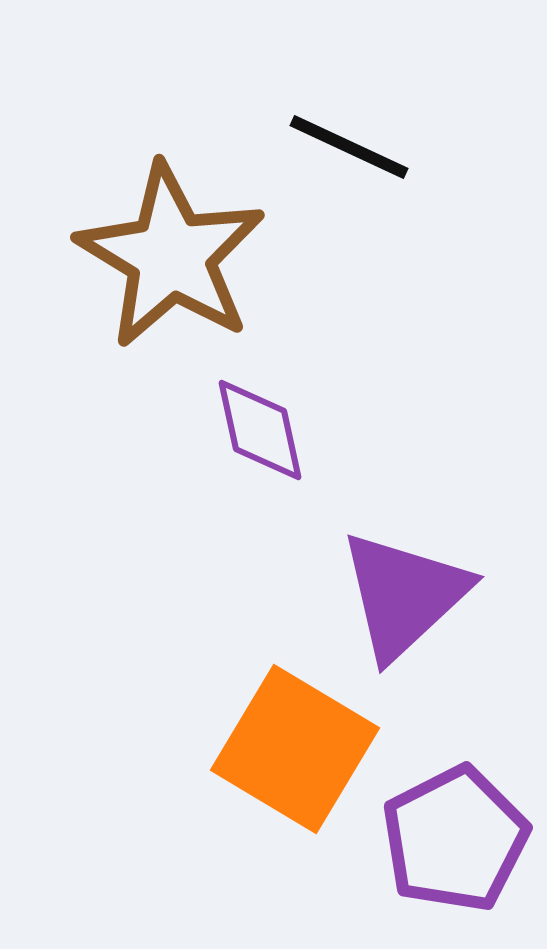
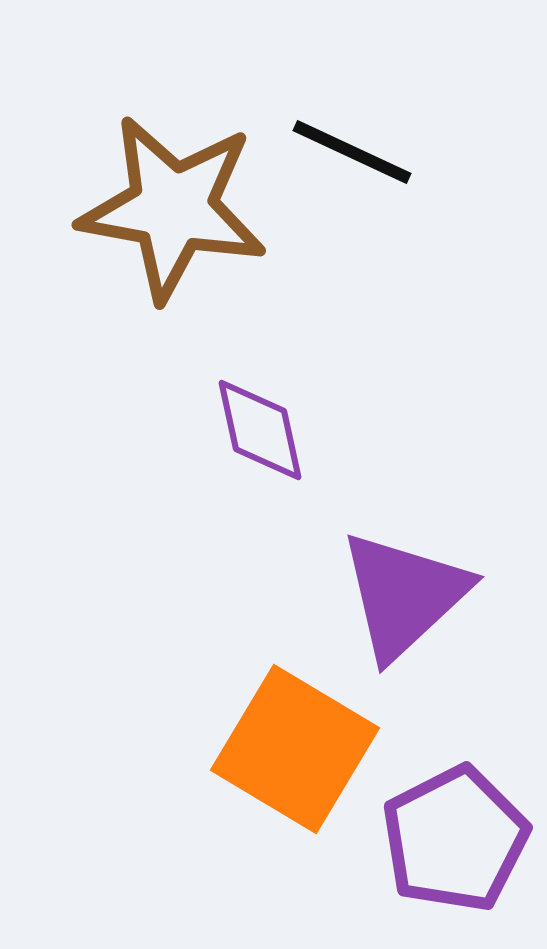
black line: moved 3 px right, 5 px down
brown star: moved 2 px right, 48 px up; rotated 21 degrees counterclockwise
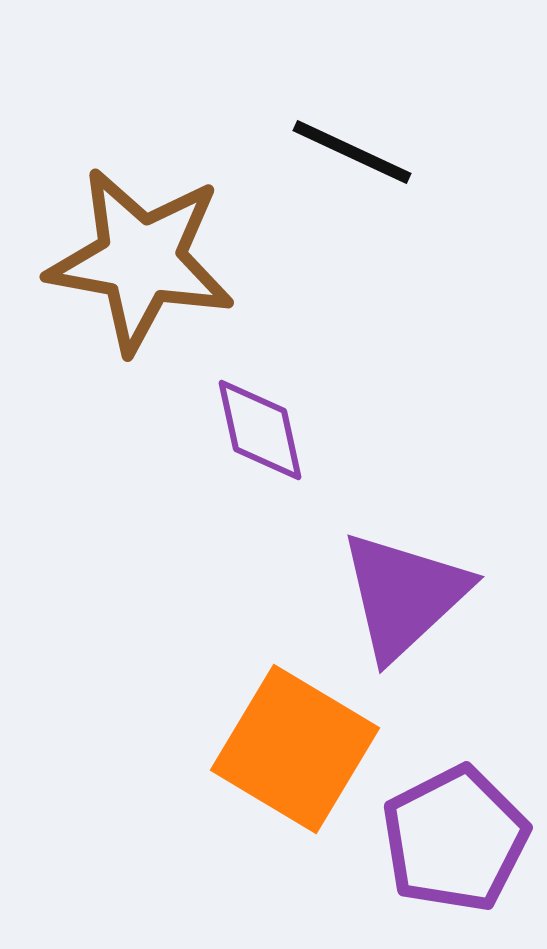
brown star: moved 32 px left, 52 px down
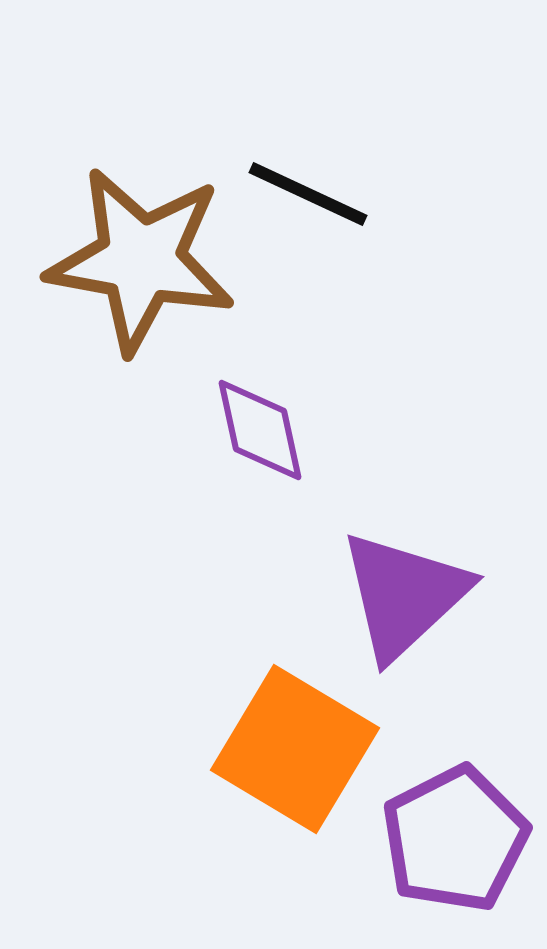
black line: moved 44 px left, 42 px down
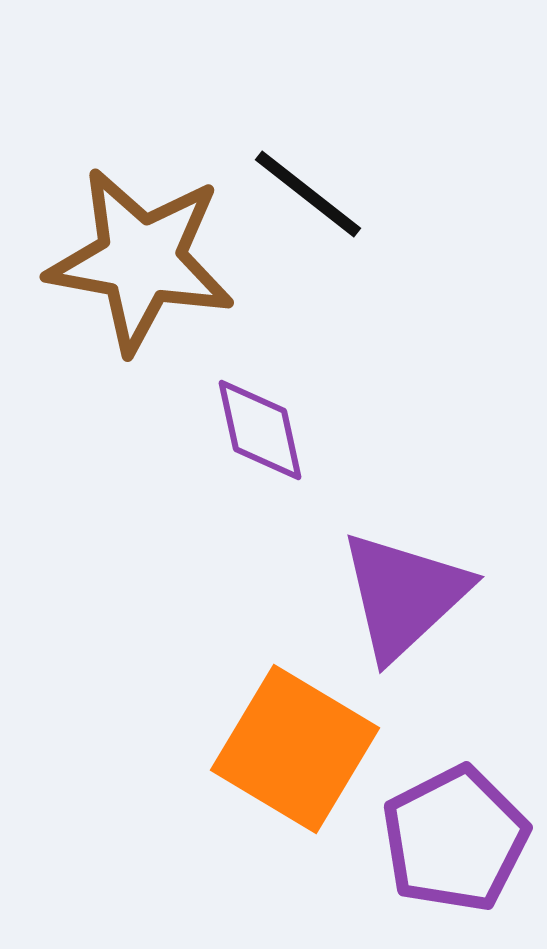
black line: rotated 13 degrees clockwise
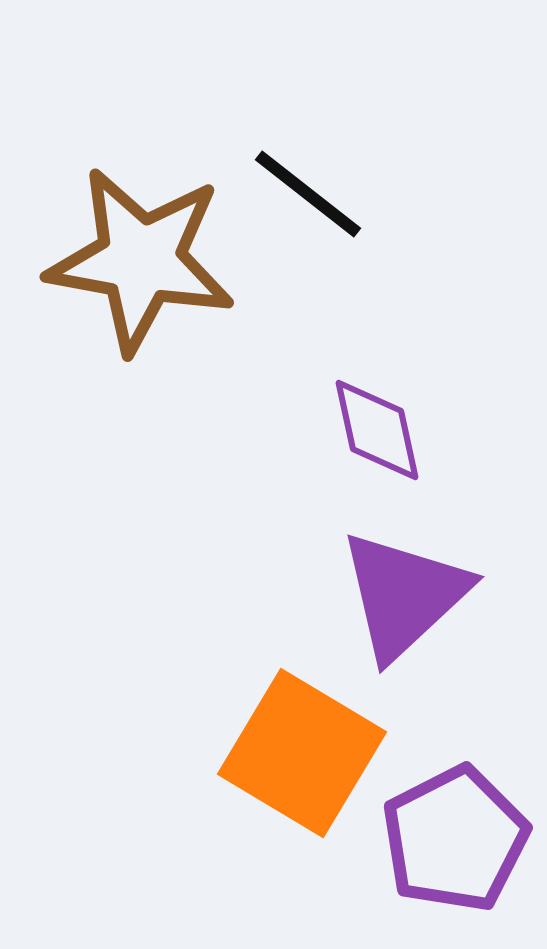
purple diamond: moved 117 px right
orange square: moved 7 px right, 4 px down
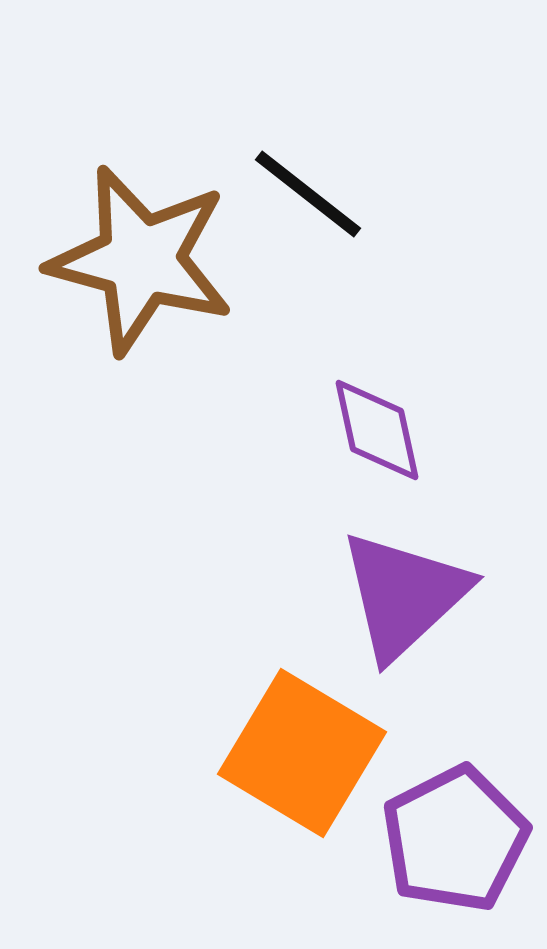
brown star: rotated 5 degrees clockwise
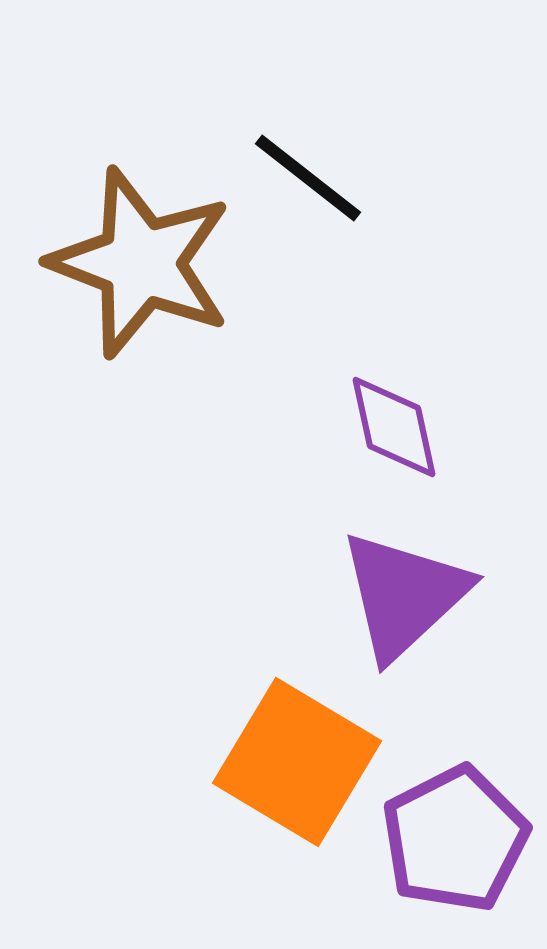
black line: moved 16 px up
brown star: moved 3 px down; rotated 6 degrees clockwise
purple diamond: moved 17 px right, 3 px up
orange square: moved 5 px left, 9 px down
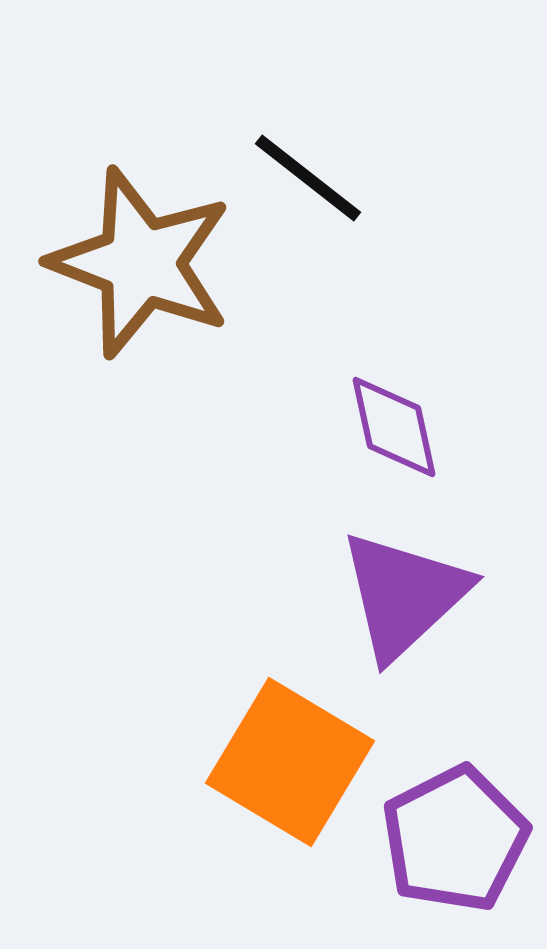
orange square: moved 7 px left
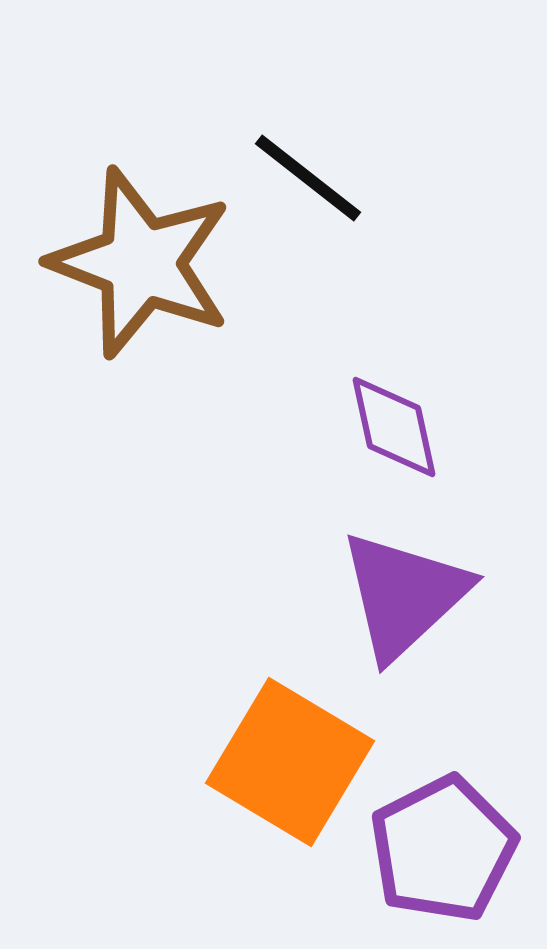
purple pentagon: moved 12 px left, 10 px down
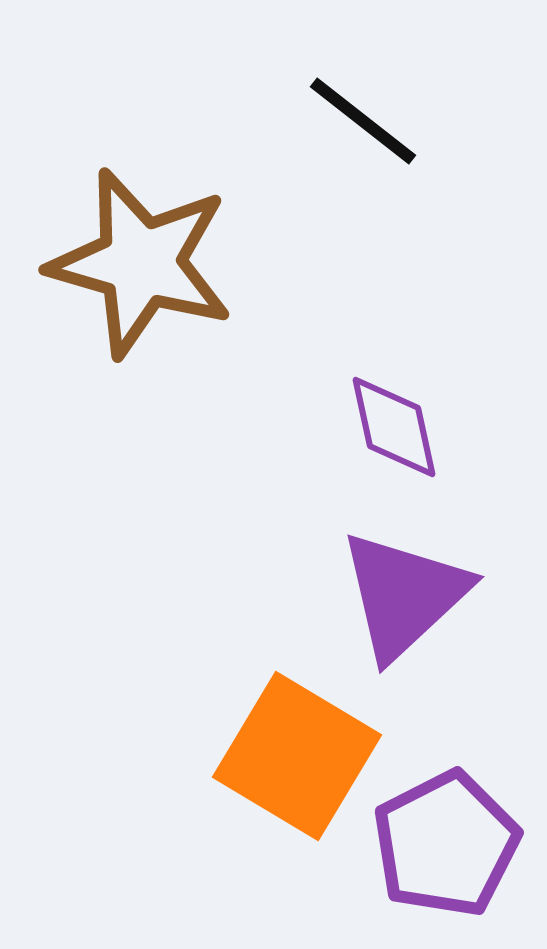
black line: moved 55 px right, 57 px up
brown star: rotated 5 degrees counterclockwise
orange square: moved 7 px right, 6 px up
purple pentagon: moved 3 px right, 5 px up
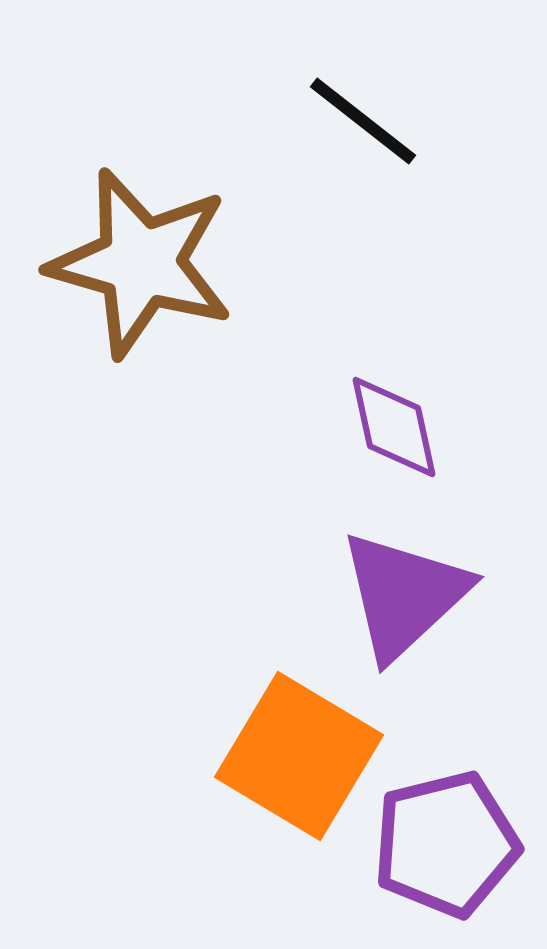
orange square: moved 2 px right
purple pentagon: rotated 13 degrees clockwise
